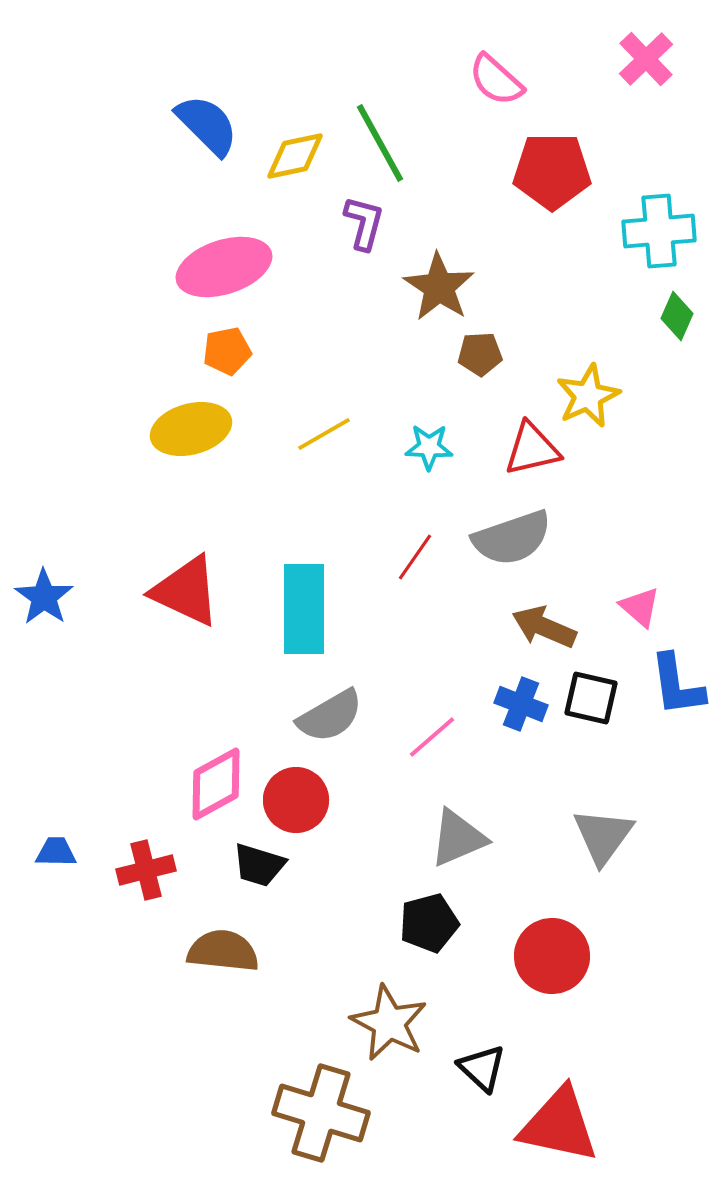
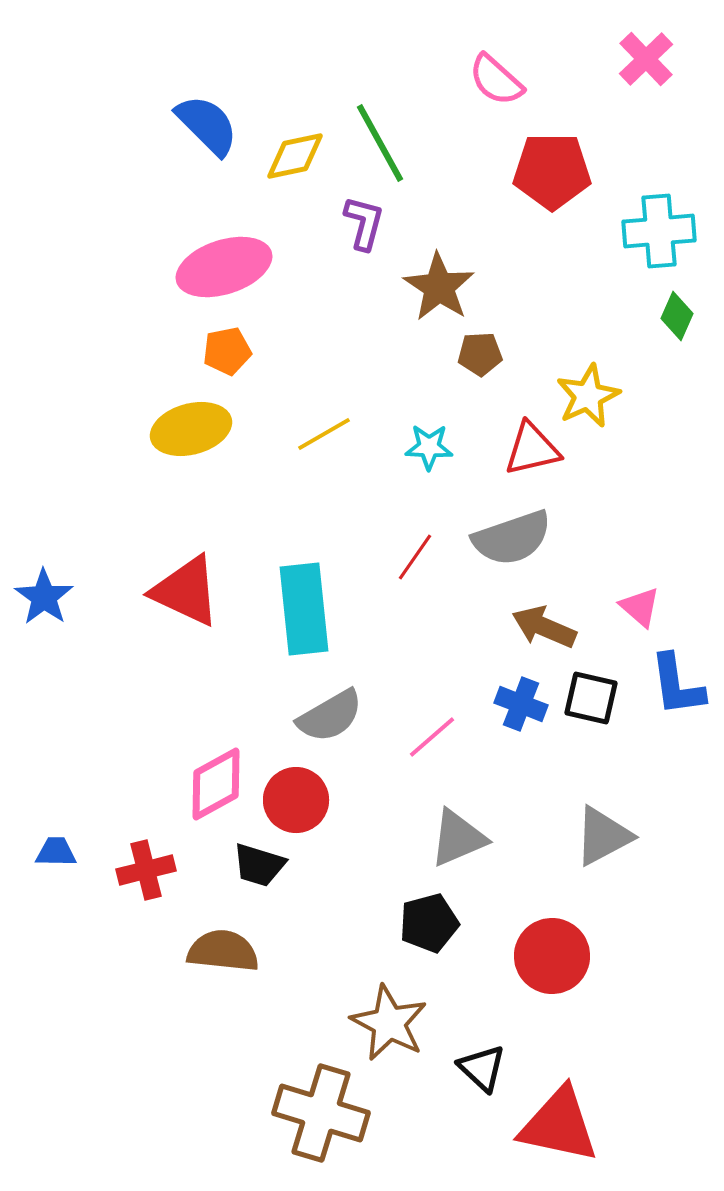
cyan rectangle at (304, 609): rotated 6 degrees counterclockwise
gray triangle at (603, 836): rotated 26 degrees clockwise
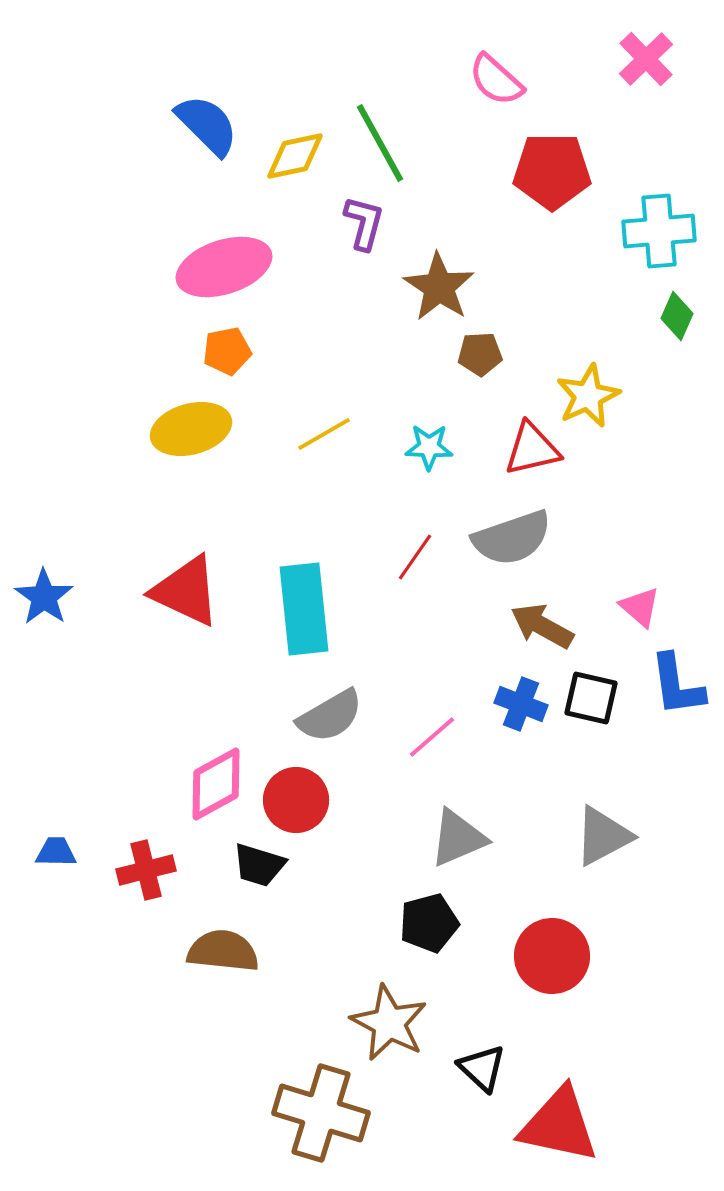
brown arrow at (544, 627): moved 2 px left, 1 px up; rotated 6 degrees clockwise
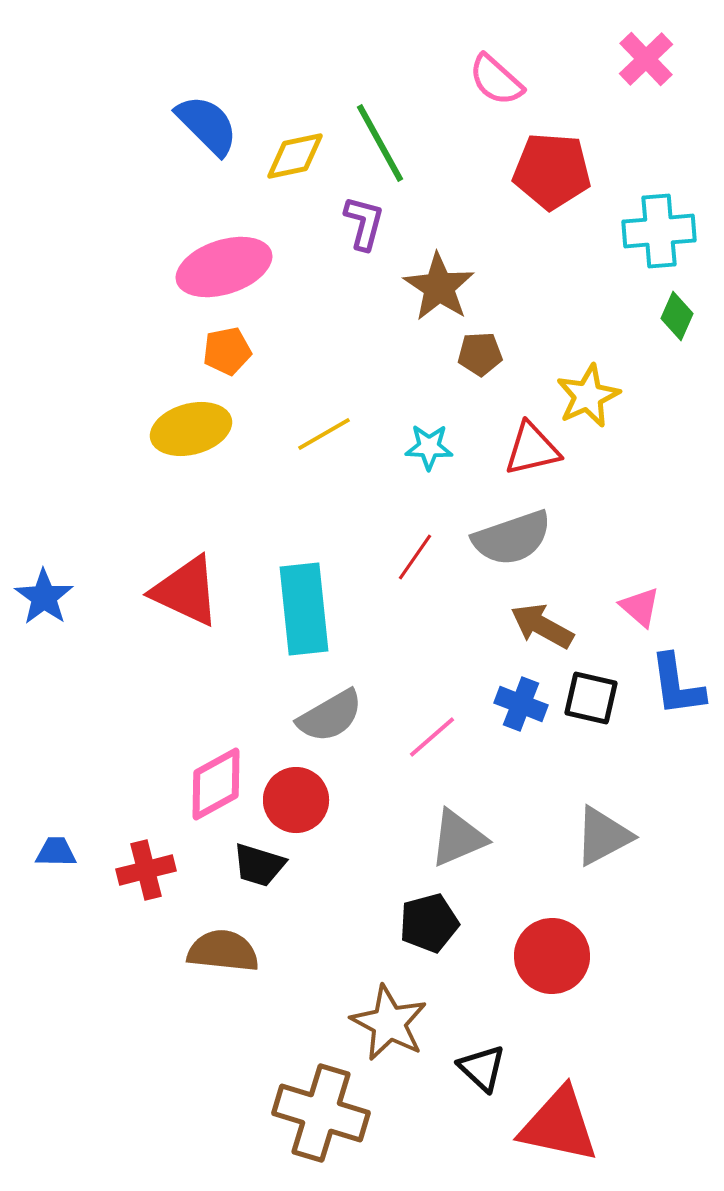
red pentagon at (552, 171): rotated 4 degrees clockwise
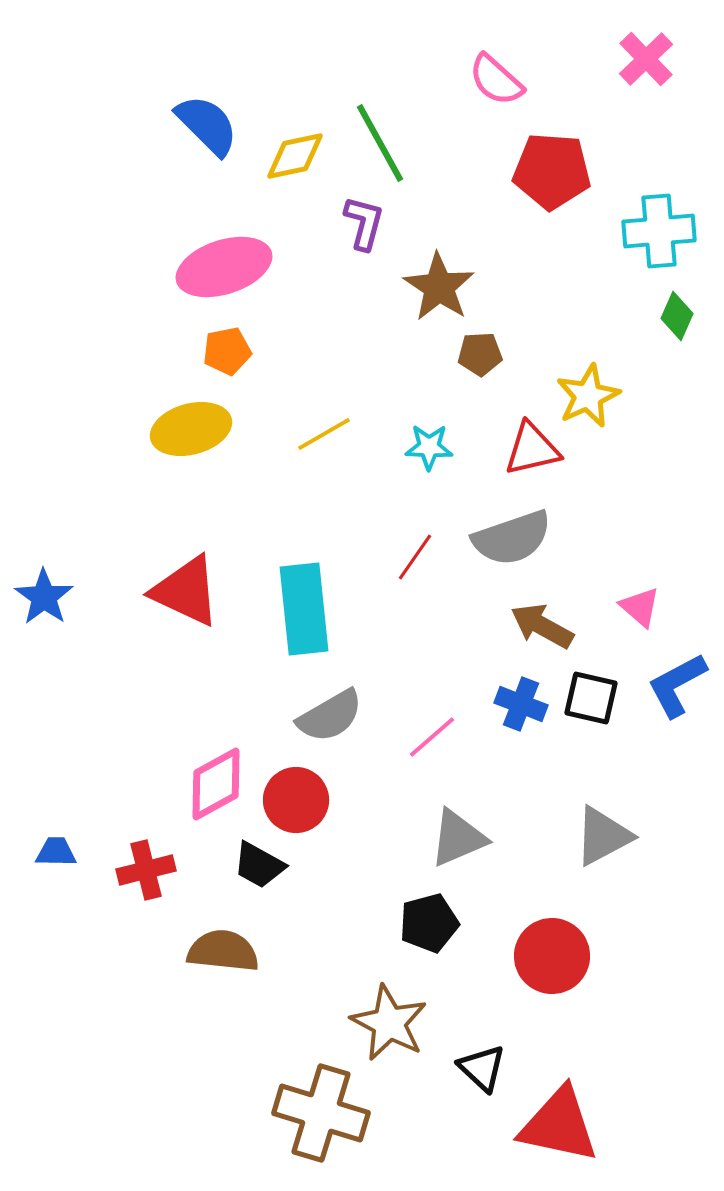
blue L-shape at (677, 685): rotated 70 degrees clockwise
black trapezoid at (259, 865): rotated 12 degrees clockwise
